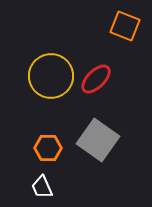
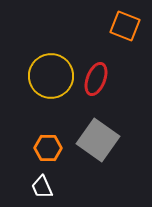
red ellipse: rotated 24 degrees counterclockwise
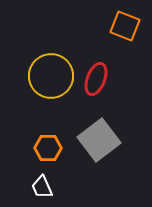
gray square: moved 1 px right; rotated 18 degrees clockwise
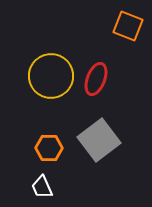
orange square: moved 3 px right
orange hexagon: moved 1 px right
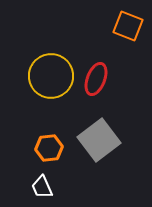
orange hexagon: rotated 8 degrees counterclockwise
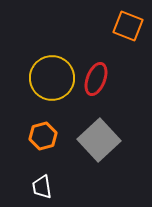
yellow circle: moved 1 px right, 2 px down
gray square: rotated 6 degrees counterclockwise
orange hexagon: moved 6 px left, 12 px up; rotated 8 degrees counterclockwise
white trapezoid: rotated 15 degrees clockwise
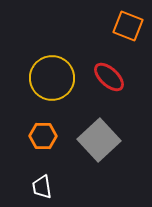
red ellipse: moved 13 px right, 2 px up; rotated 68 degrees counterclockwise
orange hexagon: rotated 16 degrees clockwise
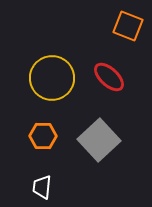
white trapezoid: rotated 15 degrees clockwise
